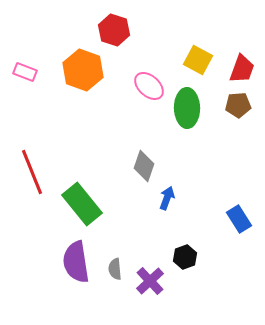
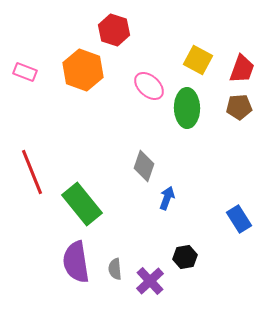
brown pentagon: moved 1 px right, 2 px down
black hexagon: rotated 10 degrees clockwise
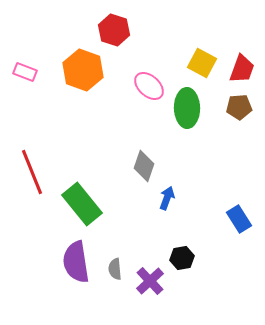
yellow square: moved 4 px right, 3 px down
black hexagon: moved 3 px left, 1 px down
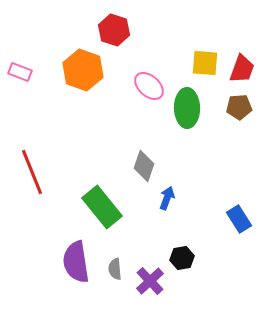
yellow square: moved 3 px right; rotated 24 degrees counterclockwise
pink rectangle: moved 5 px left
green rectangle: moved 20 px right, 3 px down
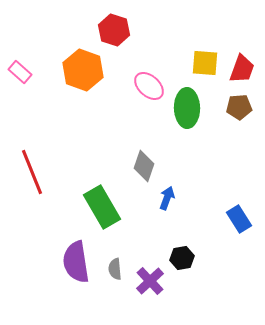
pink rectangle: rotated 20 degrees clockwise
green rectangle: rotated 9 degrees clockwise
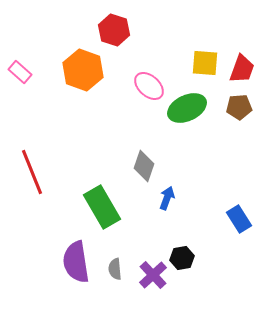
green ellipse: rotated 66 degrees clockwise
purple cross: moved 3 px right, 6 px up
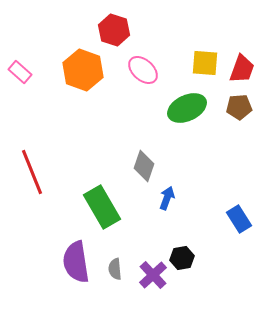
pink ellipse: moved 6 px left, 16 px up
